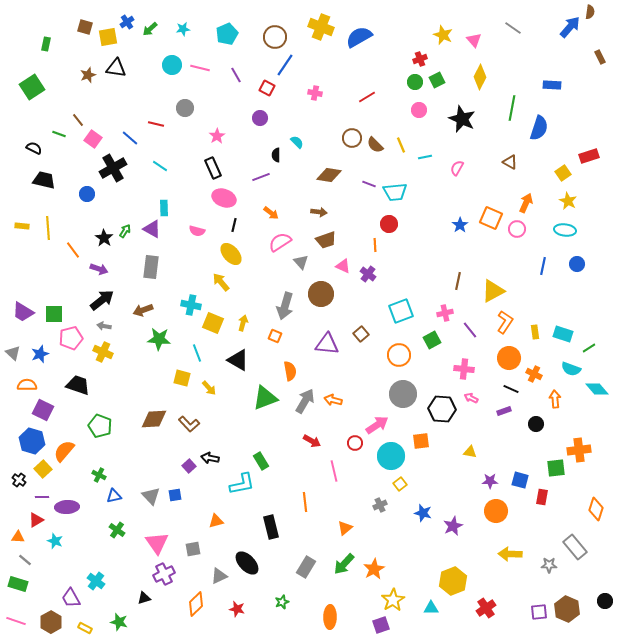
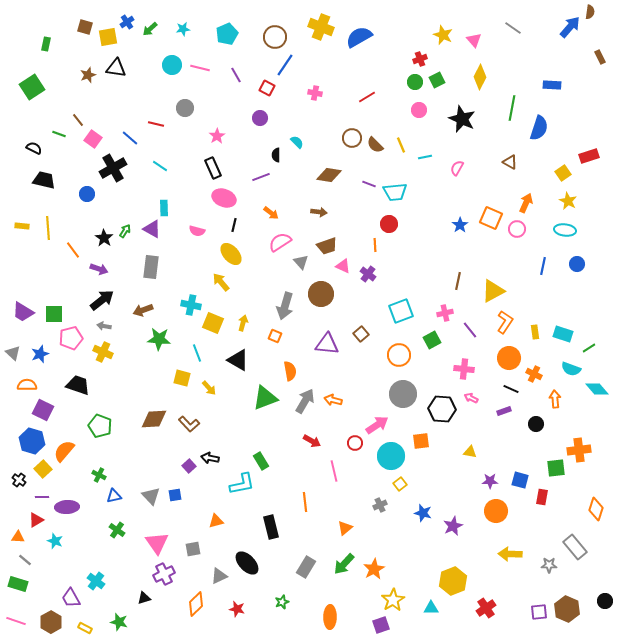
brown trapezoid at (326, 240): moved 1 px right, 6 px down
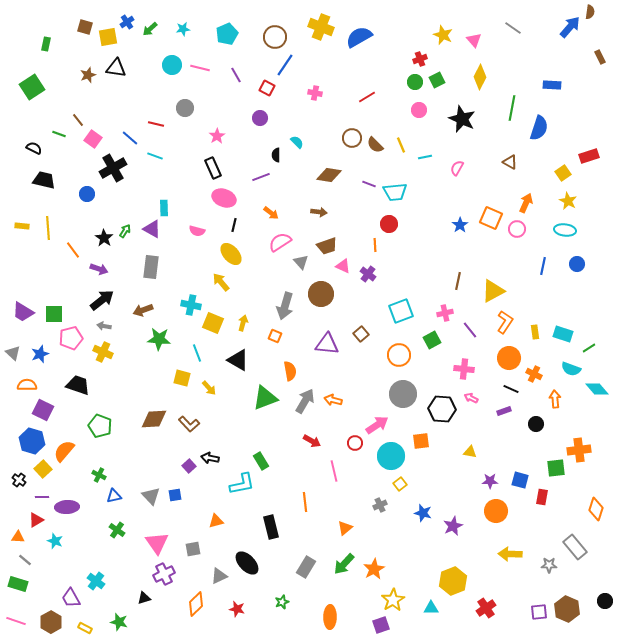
cyan line at (160, 166): moved 5 px left, 10 px up; rotated 14 degrees counterclockwise
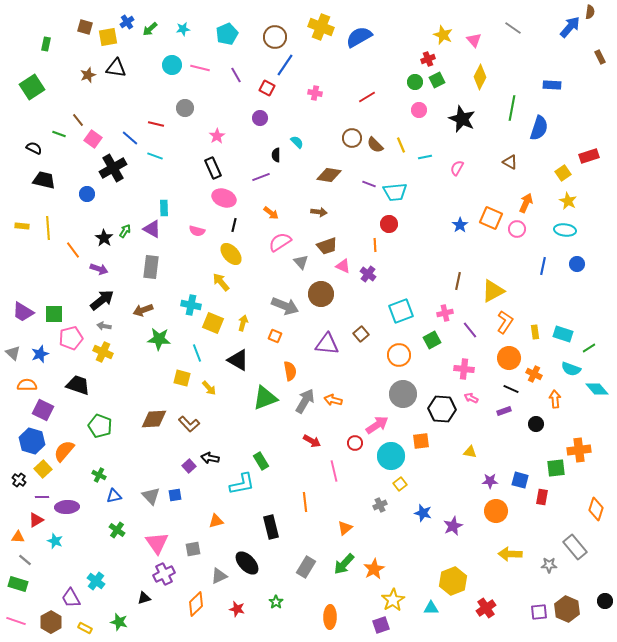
red cross at (420, 59): moved 8 px right
gray arrow at (285, 306): rotated 84 degrees counterclockwise
green star at (282, 602): moved 6 px left; rotated 16 degrees counterclockwise
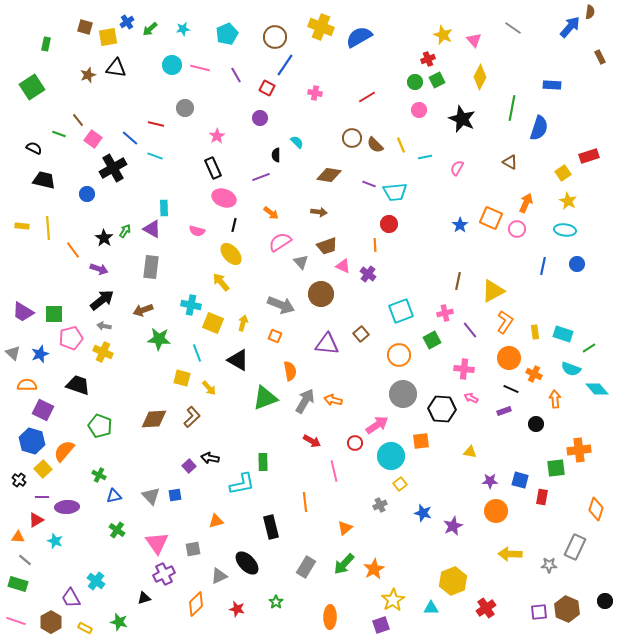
gray arrow at (285, 306): moved 4 px left, 1 px up
brown L-shape at (189, 424): moved 3 px right, 7 px up; rotated 90 degrees counterclockwise
green rectangle at (261, 461): moved 2 px right, 1 px down; rotated 30 degrees clockwise
gray rectangle at (575, 547): rotated 65 degrees clockwise
